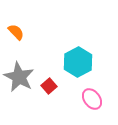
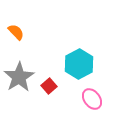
cyan hexagon: moved 1 px right, 2 px down
gray star: rotated 12 degrees clockwise
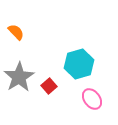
cyan hexagon: rotated 12 degrees clockwise
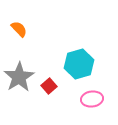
orange semicircle: moved 3 px right, 3 px up
pink ellipse: rotated 60 degrees counterclockwise
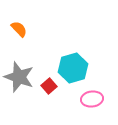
cyan hexagon: moved 6 px left, 4 px down
gray star: rotated 20 degrees counterclockwise
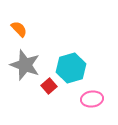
cyan hexagon: moved 2 px left
gray star: moved 6 px right, 12 px up
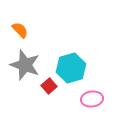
orange semicircle: moved 1 px right, 1 px down
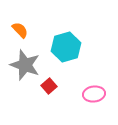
cyan hexagon: moved 5 px left, 21 px up
pink ellipse: moved 2 px right, 5 px up
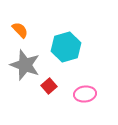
pink ellipse: moved 9 px left
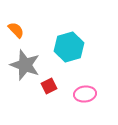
orange semicircle: moved 4 px left
cyan hexagon: moved 3 px right
red square: rotated 14 degrees clockwise
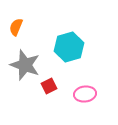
orange semicircle: moved 3 px up; rotated 114 degrees counterclockwise
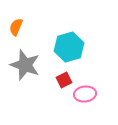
red square: moved 15 px right, 6 px up
